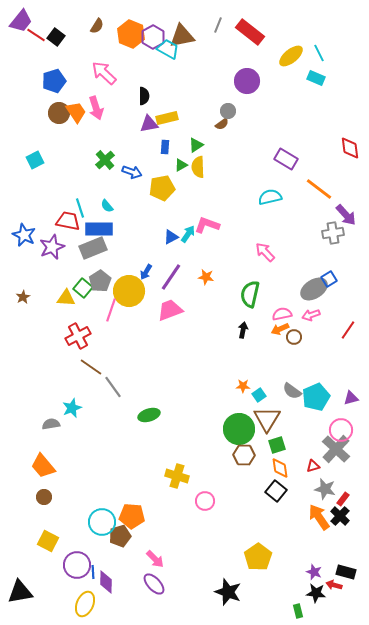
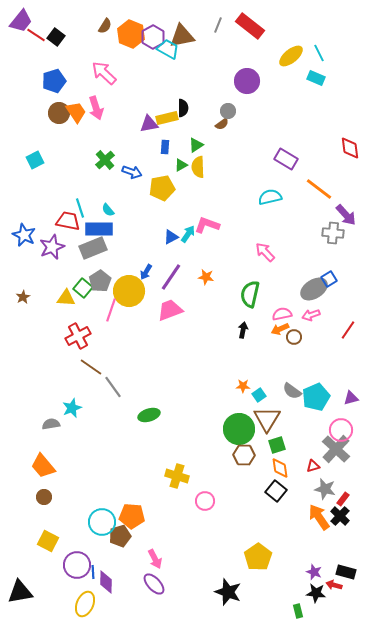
brown semicircle at (97, 26): moved 8 px right
red rectangle at (250, 32): moved 6 px up
black semicircle at (144, 96): moved 39 px right, 12 px down
cyan semicircle at (107, 206): moved 1 px right, 4 px down
gray cross at (333, 233): rotated 15 degrees clockwise
pink arrow at (155, 559): rotated 18 degrees clockwise
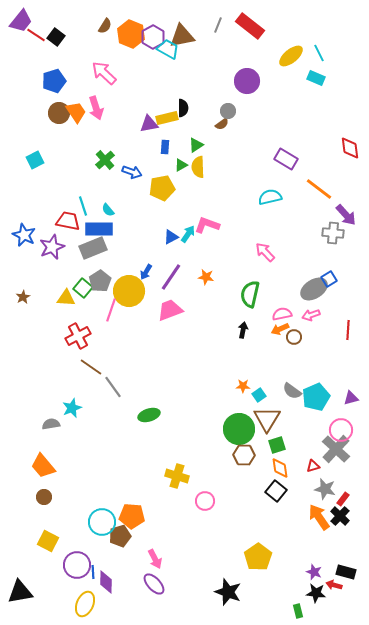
cyan line at (80, 208): moved 3 px right, 2 px up
red line at (348, 330): rotated 30 degrees counterclockwise
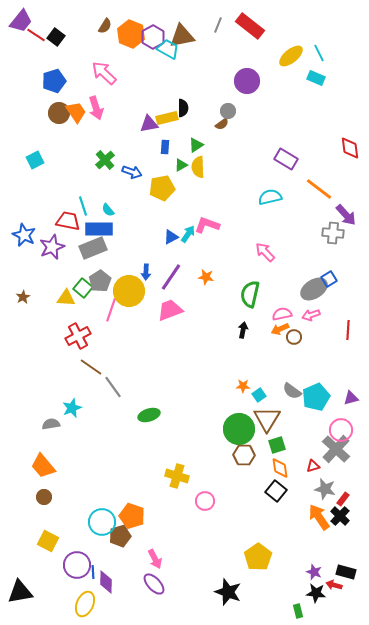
blue arrow at (146, 272): rotated 28 degrees counterclockwise
orange pentagon at (132, 516): rotated 15 degrees clockwise
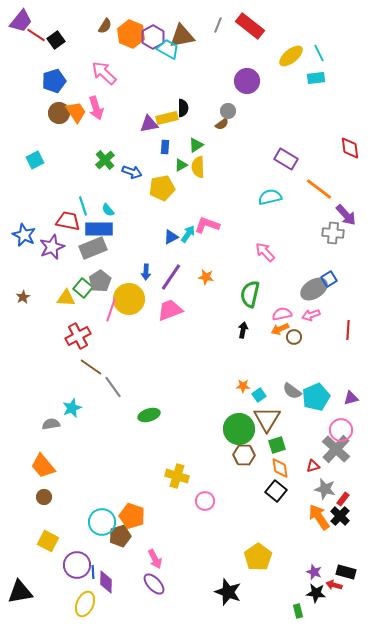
black square at (56, 37): moved 3 px down; rotated 18 degrees clockwise
cyan rectangle at (316, 78): rotated 30 degrees counterclockwise
yellow circle at (129, 291): moved 8 px down
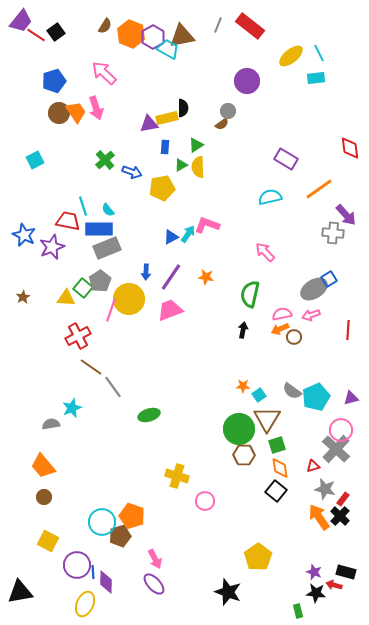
black square at (56, 40): moved 8 px up
orange line at (319, 189): rotated 72 degrees counterclockwise
gray rectangle at (93, 248): moved 14 px right
